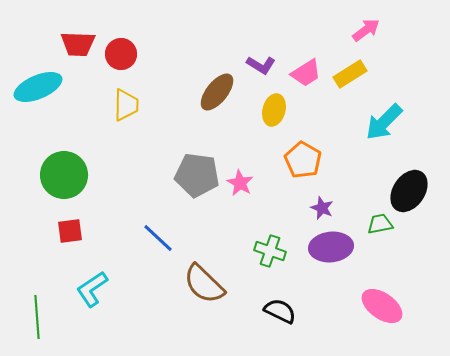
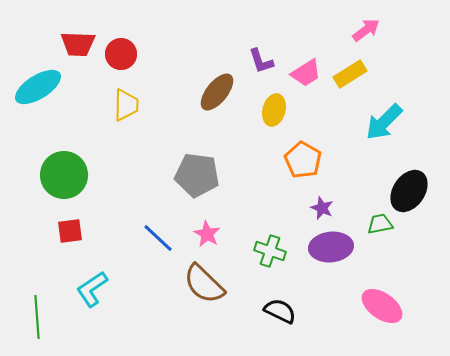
purple L-shape: moved 4 px up; rotated 40 degrees clockwise
cyan ellipse: rotated 9 degrees counterclockwise
pink star: moved 33 px left, 51 px down
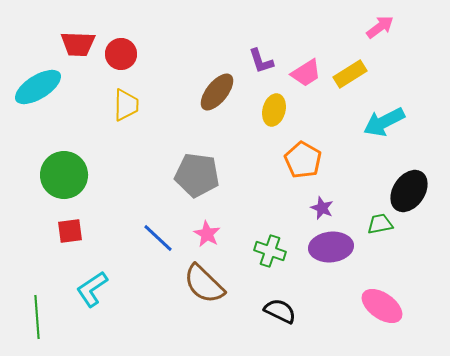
pink arrow: moved 14 px right, 3 px up
cyan arrow: rotated 18 degrees clockwise
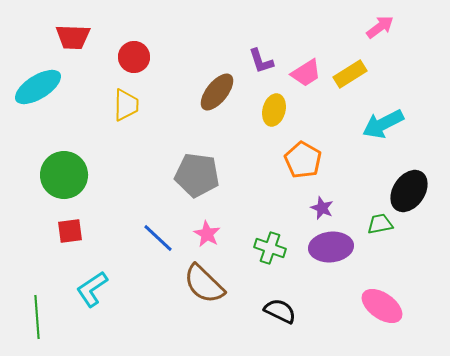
red trapezoid: moved 5 px left, 7 px up
red circle: moved 13 px right, 3 px down
cyan arrow: moved 1 px left, 2 px down
green cross: moved 3 px up
